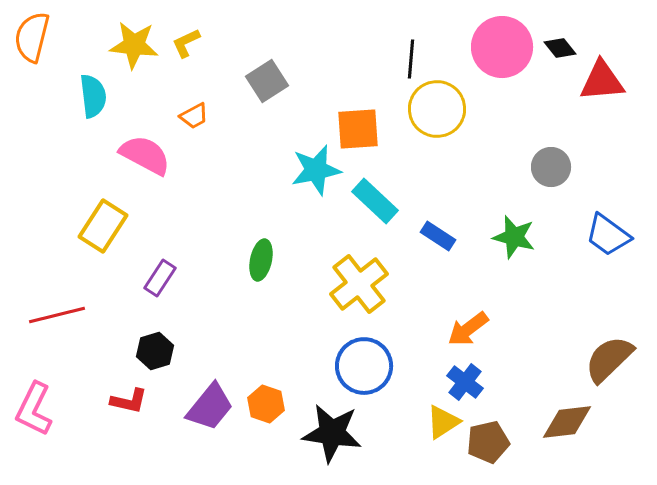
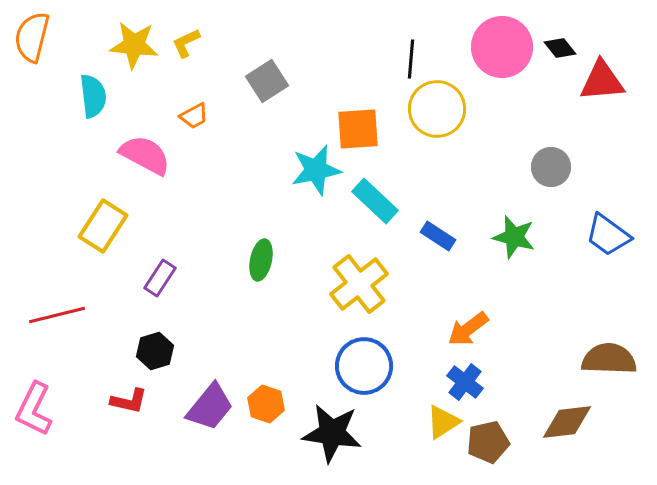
brown semicircle: rotated 46 degrees clockwise
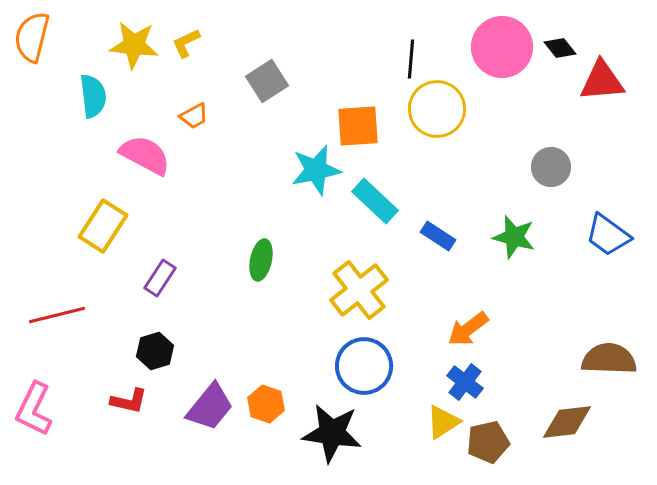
orange square: moved 3 px up
yellow cross: moved 6 px down
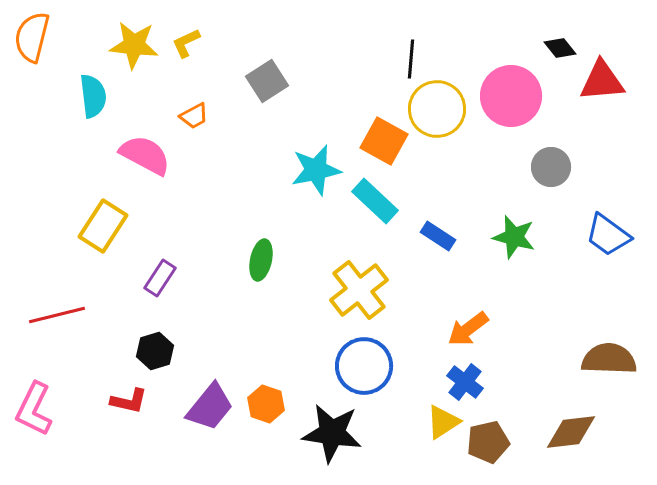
pink circle: moved 9 px right, 49 px down
orange square: moved 26 px right, 15 px down; rotated 33 degrees clockwise
brown diamond: moved 4 px right, 10 px down
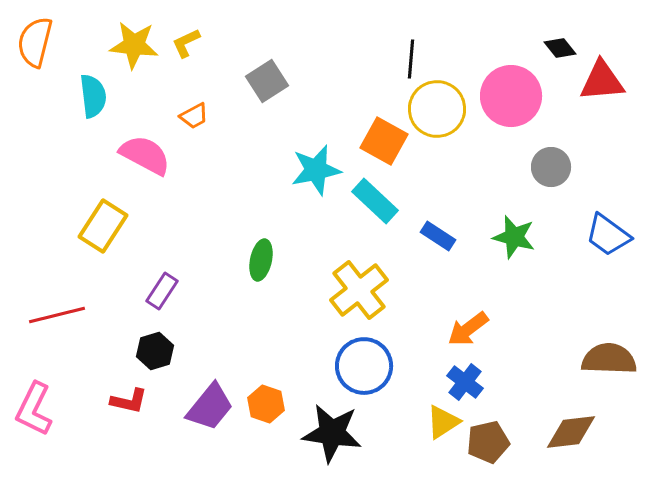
orange semicircle: moved 3 px right, 5 px down
purple rectangle: moved 2 px right, 13 px down
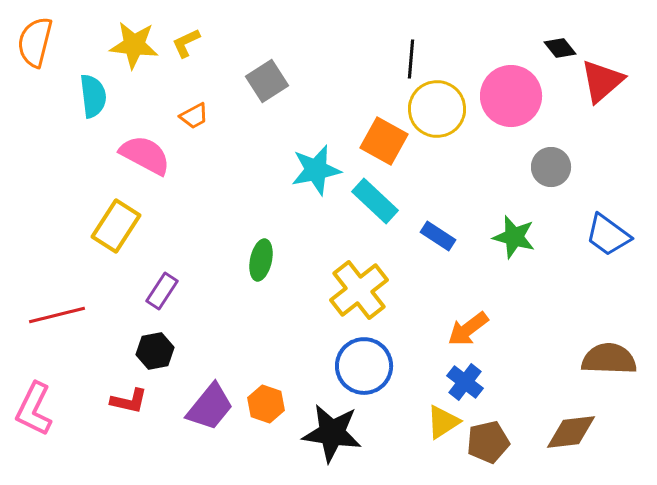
red triangle: rotated 36 degrees counterclockwise
yellow rectangle: moved 13 px right
black hexagon: rotated 6 degrees clockwise
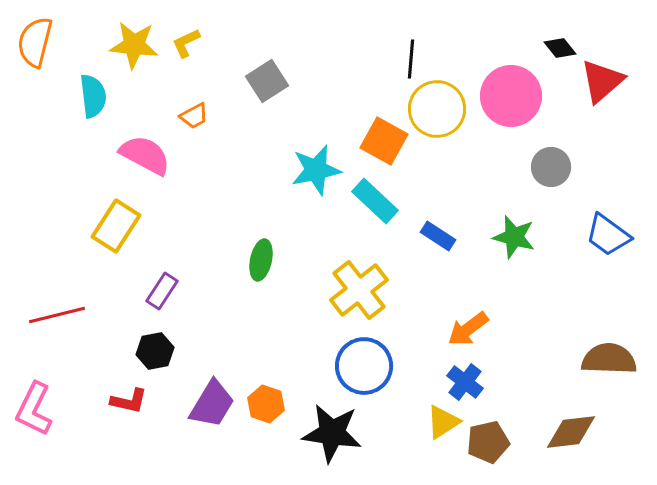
purple trapezoid: moved 2 px right, 3 px up; rotated 8 degrees counterclockwise
